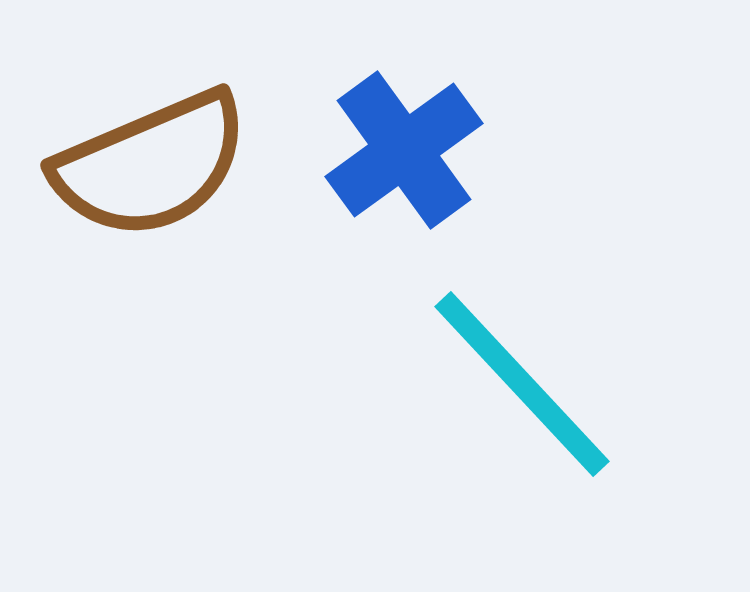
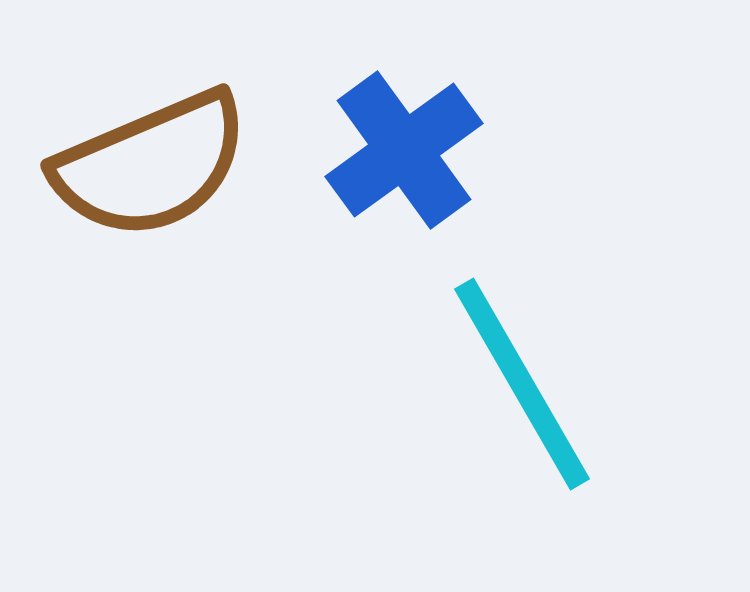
cyan line: rotated 13 degrees clockwise
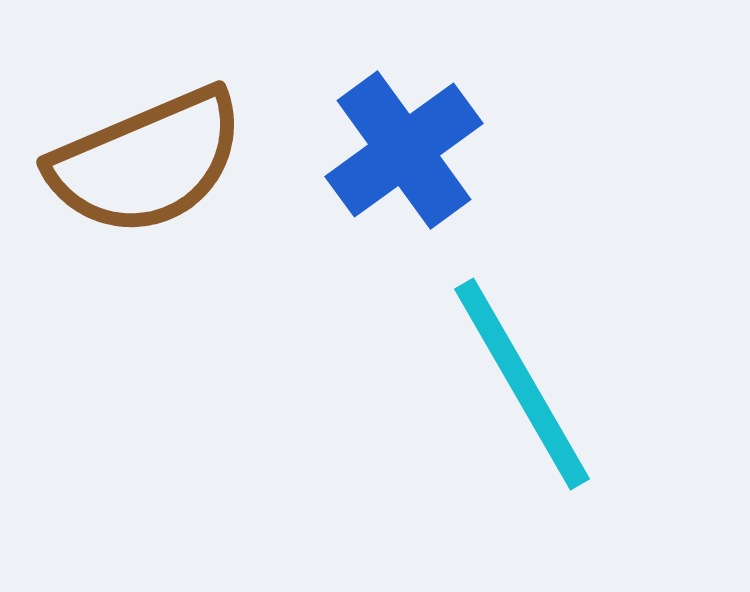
brown semicircle: moved 4 px left, 3 px up
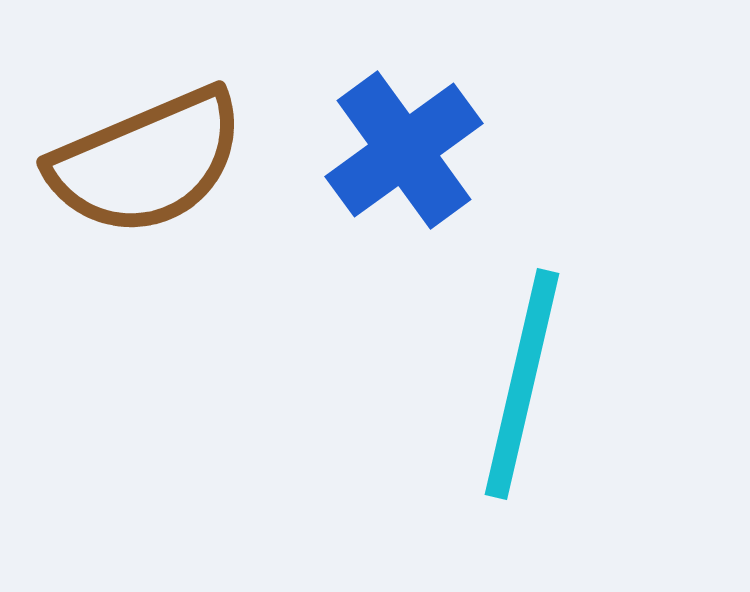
cyan line: rotated 43 degrees clockwise
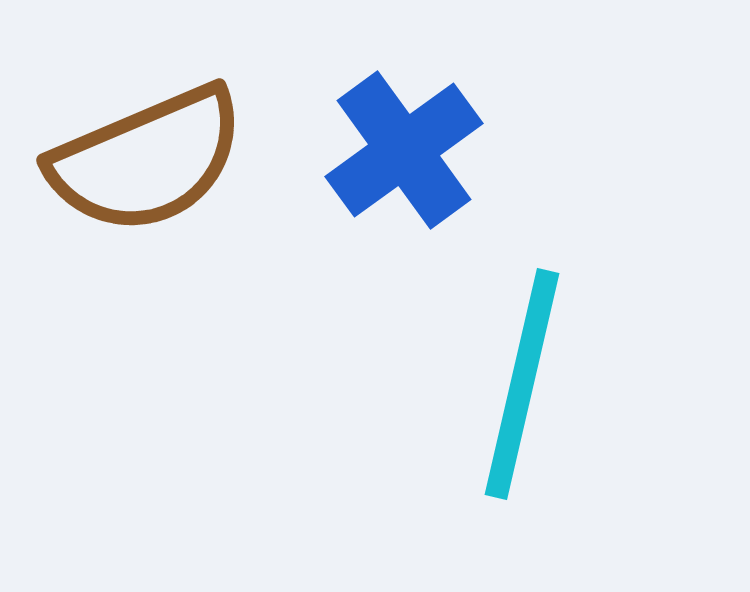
brown semicircle: moved 2 px up
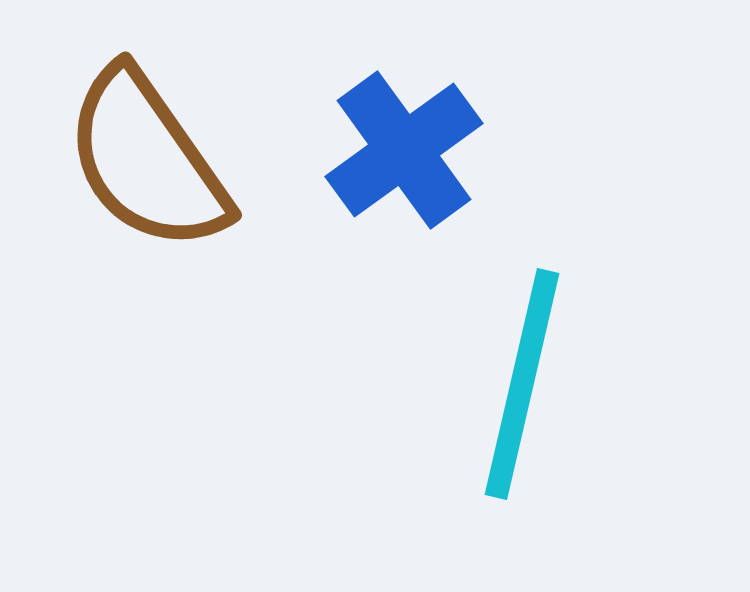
brown semicircle: rotated 78 degrees clockwise
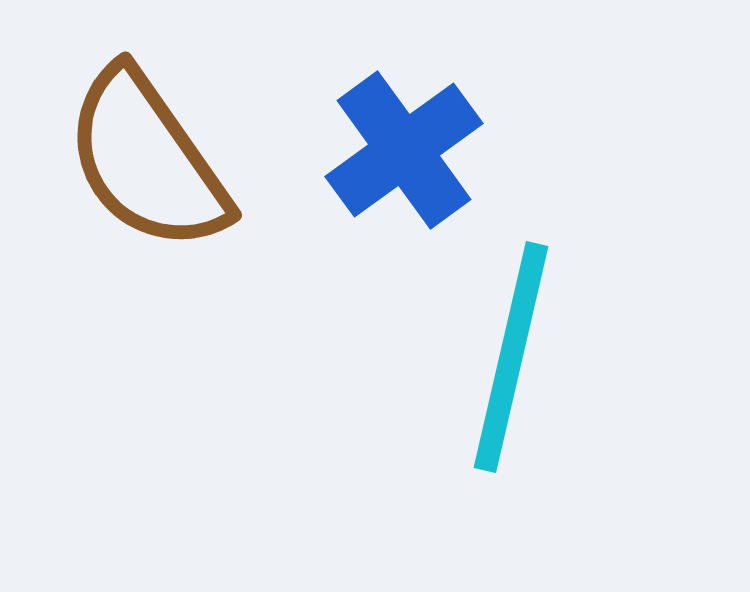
cyan line: moved 11 px left, 27 px up
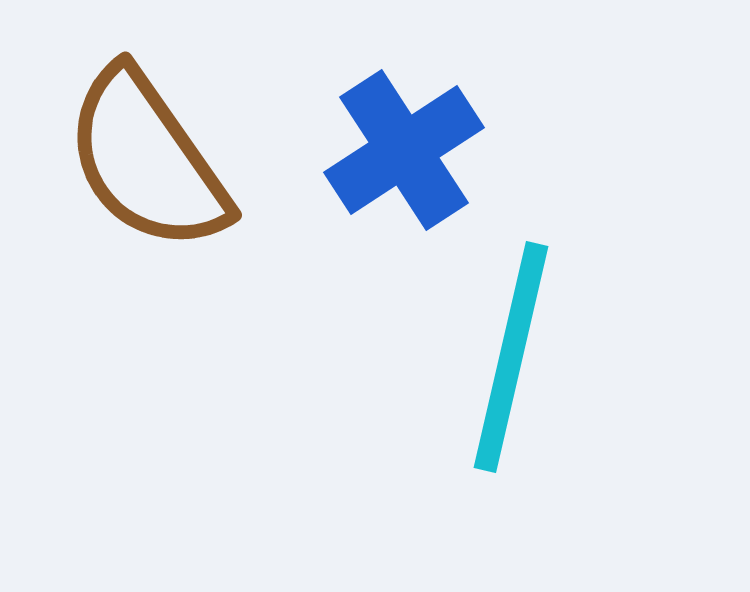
blue cross: rotated 3 degrees clockwise
